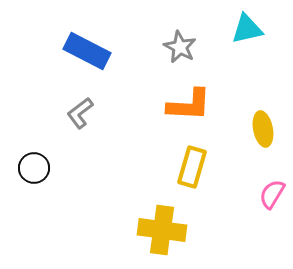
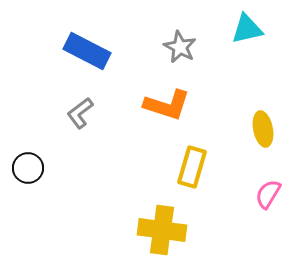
orange L-shape: moved 22 px left; rotated 15 degrees clockwise
black circle: moved 6 px left
pink semicircle: moved 4 px left
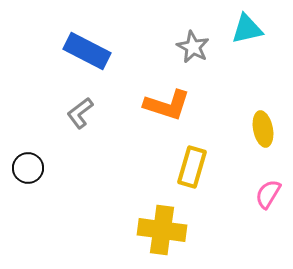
gray star: moved 13 px right
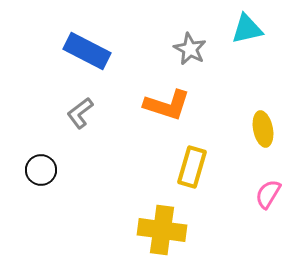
gray star: moved 3 px left, 2 px down
black circle: moved 13 px right, 2 px down
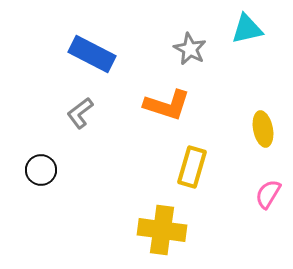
blue rectangle: moved 5 px right, 3 px down
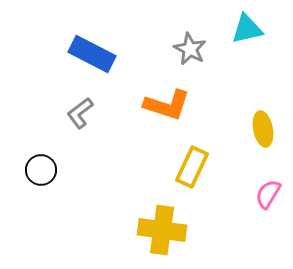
yellow rectangle: rotated 9 degrees clockwise
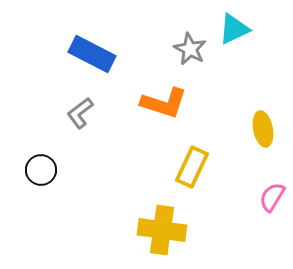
cyan triangle: moved 13 px left; rotated 12 degrees counterclockwise
orange L-shape: moved 3 px left, 2 px up
pink semicircle: moved 4 px right, 3 px down
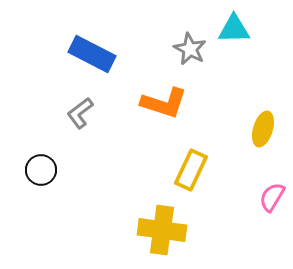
cyan triangle: rotated 24 degrees clockwise
yellow ellipse: rotated 28 degrees clockwise
yellow rectangle: moved 1 px left, 3 px down
